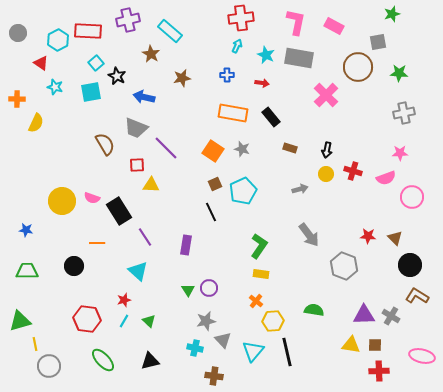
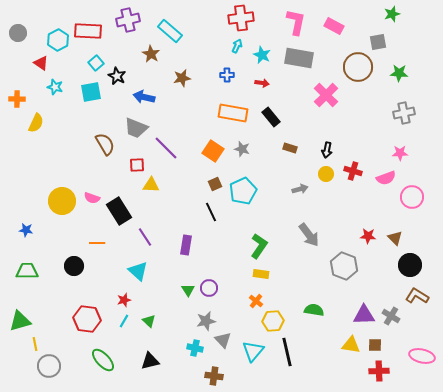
cyan star at (266, 55): moved 4 px left
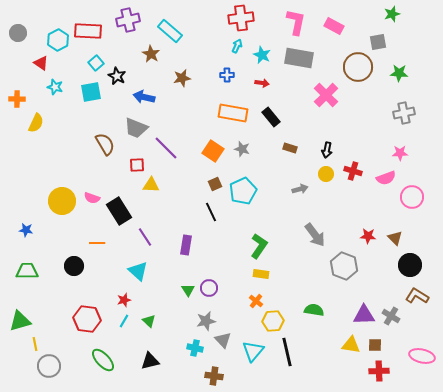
gray arrow at (309, 235): moved 6 px right
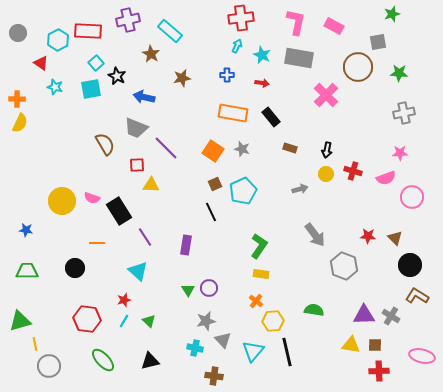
cyan square at (91, 92): moved 3 px up
yellow semicircle at (36, 123): moved 16 px left
black circle at (74, 266): moved 1 px right, 2 px down
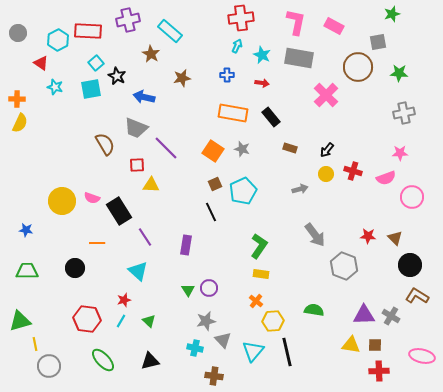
black arrow at (327, 150): rotated 28 degrees clockwise
cyan line at (124, 321): moved 3 px left
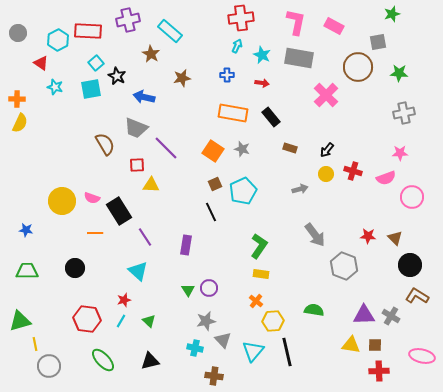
orange line at (97, 243): moved 2 px left, 10 px up
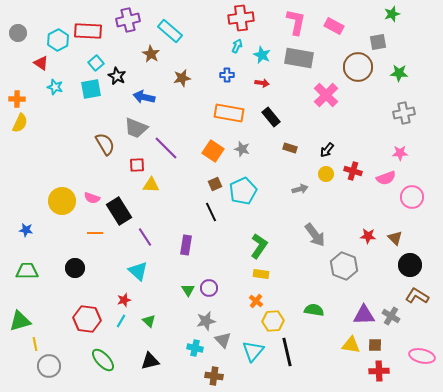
orange rectangle at (233, 113): moved 4 px left
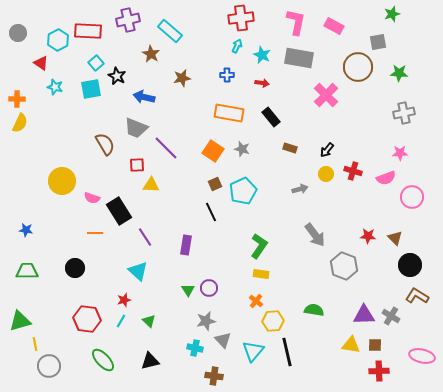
yellow circle at (62, 201): moved 20 px up
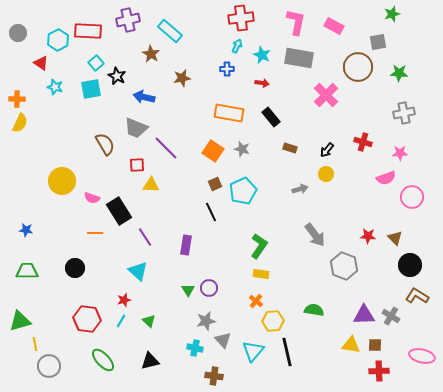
blue cross at (227, 75): moved 6 px up
red cross at (353, 171): moved 10 px right, 29 px up
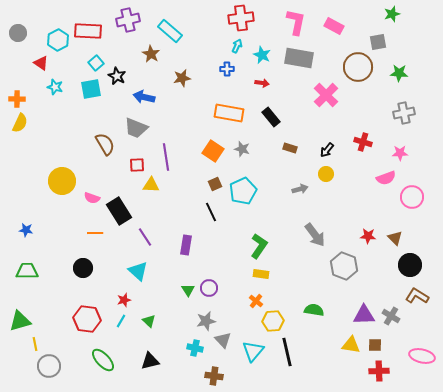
purple line at (166, 148): moved 9 px down; rotated 36 degrees clockwise
black circle at (75, 268): moved 8 px right
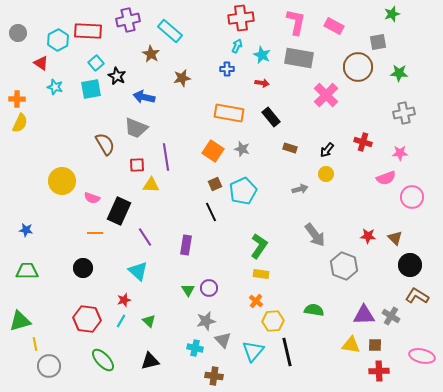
black rectangle at (119, 211): rotated 56 degrees clockwise
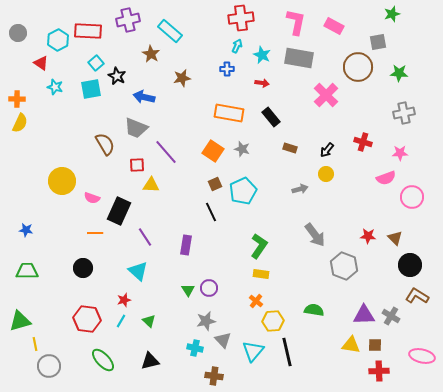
purple line at (166, 157): moved 5 px up; rotated 32 degrees counterclockwise
